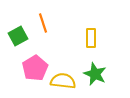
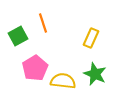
yellow rectangle: rotated 24 degrees clockwise
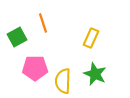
green square: moved 1 px left, 1 px down
pink pentagon: rotated 30 degrees clockwise
yellow semicircle: rotated 95 degrees counterclockwise
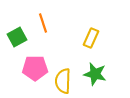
green star: rotated 10 degrees counterclockwise
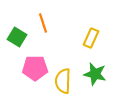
green square: rotated 30 degrees counterclockwise
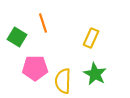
green star: rotated 15 degrees clockwise
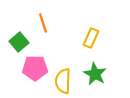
green square: moved 2 px right, 5 px down; rotated 18 degrees clockwise
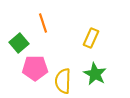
green square: moved 1 px down
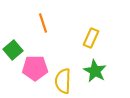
green square: moved 6 px left, 7 px down
green star: moved 3 px up
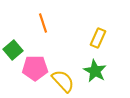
yellow rectangle: moved 7 px right
yellow semicircle: rotated 135 degrees clockwise
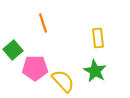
yellow rectangle: rotated 30 degrees counterclockwise
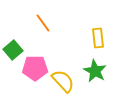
orange line: rotated 18 degrees counterclockwise
